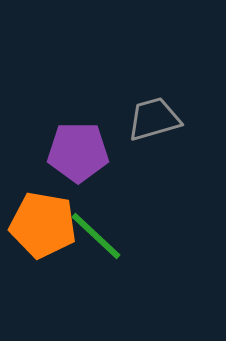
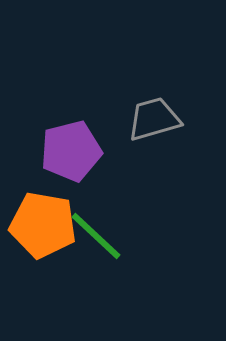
purple pentagon: moved 7 px left, 1 px up; rotated 14 degrees counterclockwise
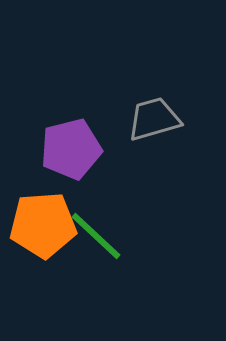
purple pentagon: moved 2 px up
orange pentagon: rotated 14 degrees counterclockwise
